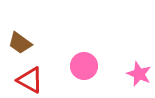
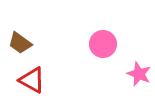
pink circle: moved 19 px right, 22 px up
red triangle: moved 2 px right
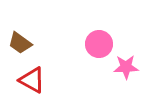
pink circle: moved 4 px left
pink star: moved 13 px left, 7 px up; rotated 25 degrees counterclockwise
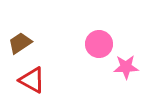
brown trapezoid: rotated 110 degrees clockwise
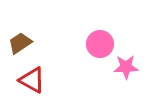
pink circle: moved 1 px right
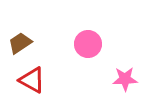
pink circle: moved 12 px left
pink star: moved 1 px left, 12 px down
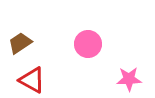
pink star: moved 4 px right
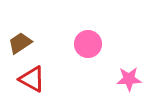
red triangle: moved 1 px up
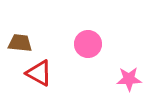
brown trapezoid: rotated 40 degrees clockwise
red triangle: moved 7 px right, 6 px up
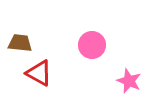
pink circle: moved 4 px right, 1 px down
pink star: moved 2 px down; rotated 25 degrees clockwise
